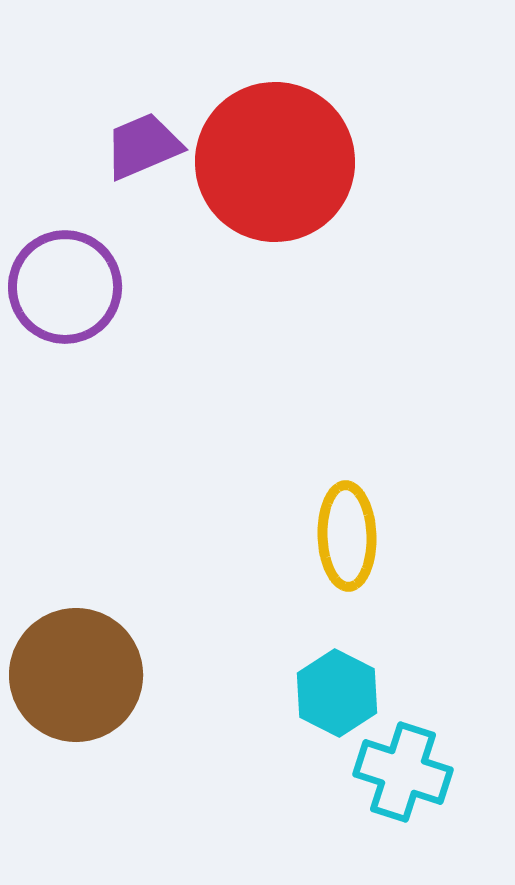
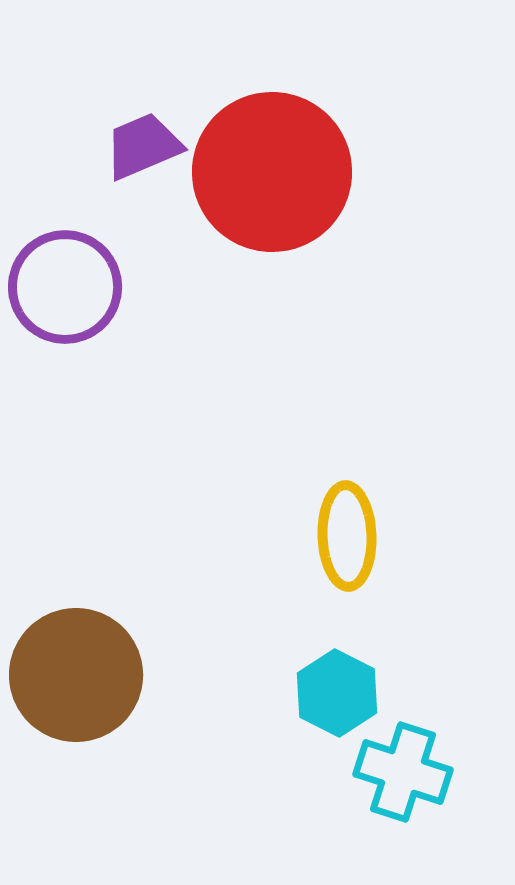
red circle: moved 3 px left, 10 px down
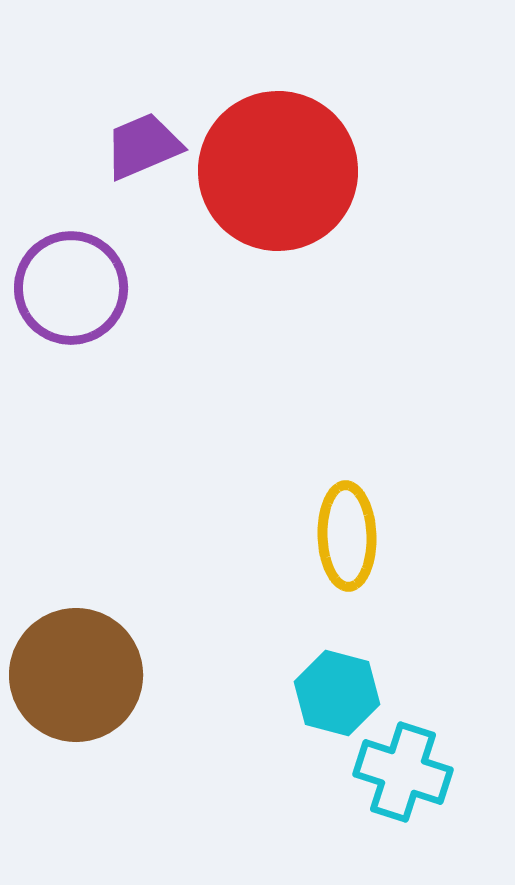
red circle: moved 6 px right, 1 px up
purple circle: moved 6 px right, 1 px down
cyan hexagon: rotated 12 degrees counterclockwise
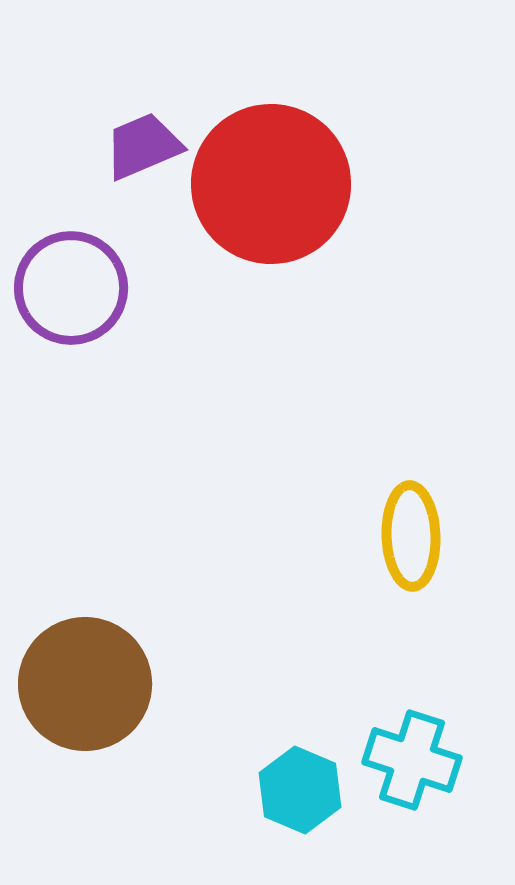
red circle: moved 7 px left, 13 px down
yellow ellipse: moved 64 px right
brown circle: moved 9 px right, 9 px down
cyan hexagon: moved 37 px left, 97 px down; rotated 8 degrees clockwise
cyan cross: moved 9 px right, 12 px up
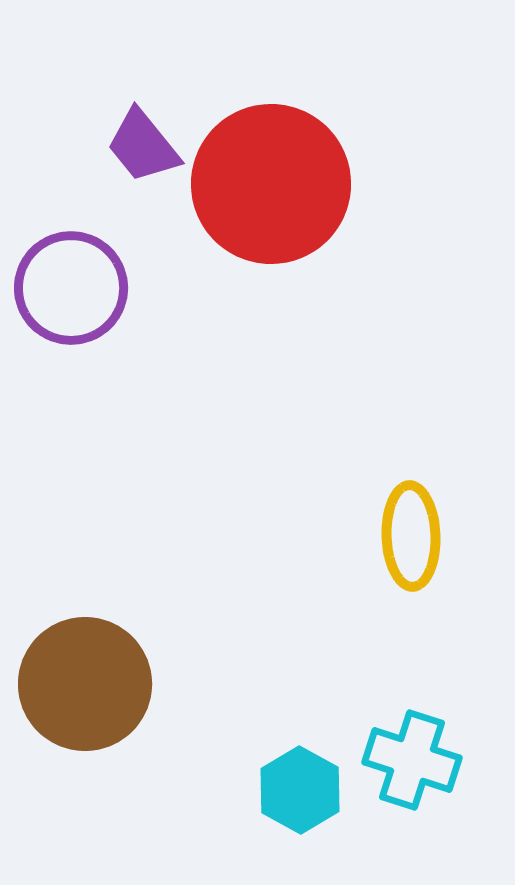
purple trapezoid: rotated 106 degrees counterclockwise
cyan hexagon: rotated 6 degrees clockwise
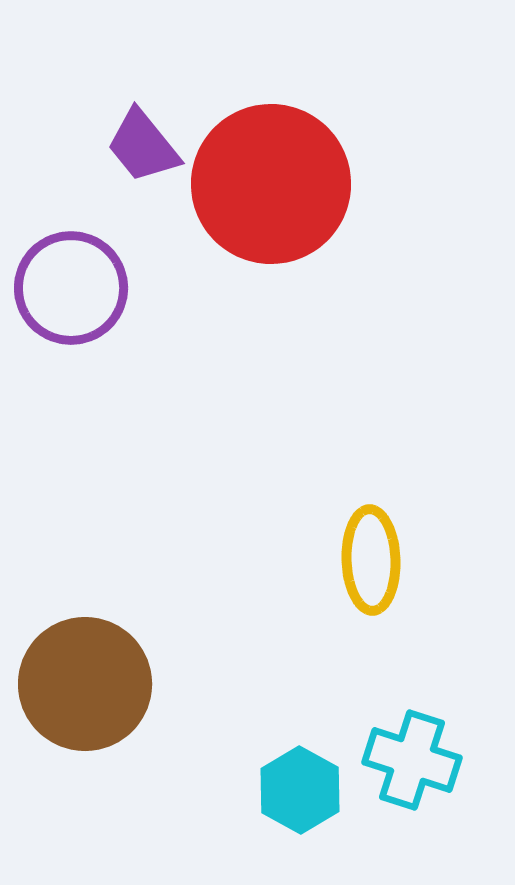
yellow ellipse: moved 40 px left, 24 px down
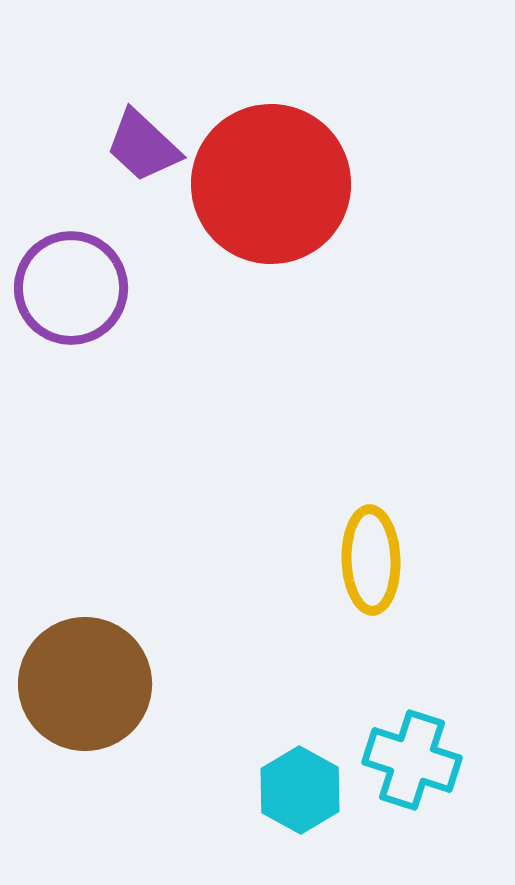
purple trapezoid: rotated 8 degrees counterclockwise
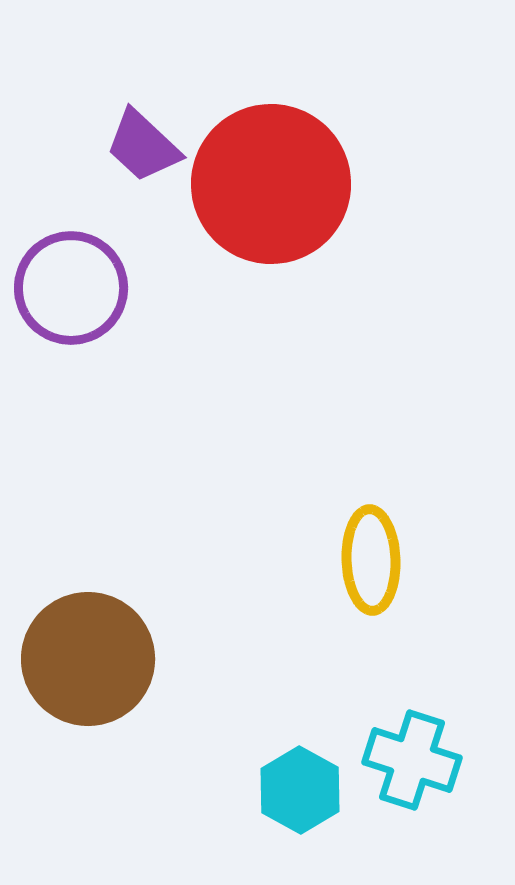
brown circle: moved 3 px right, 25 px up
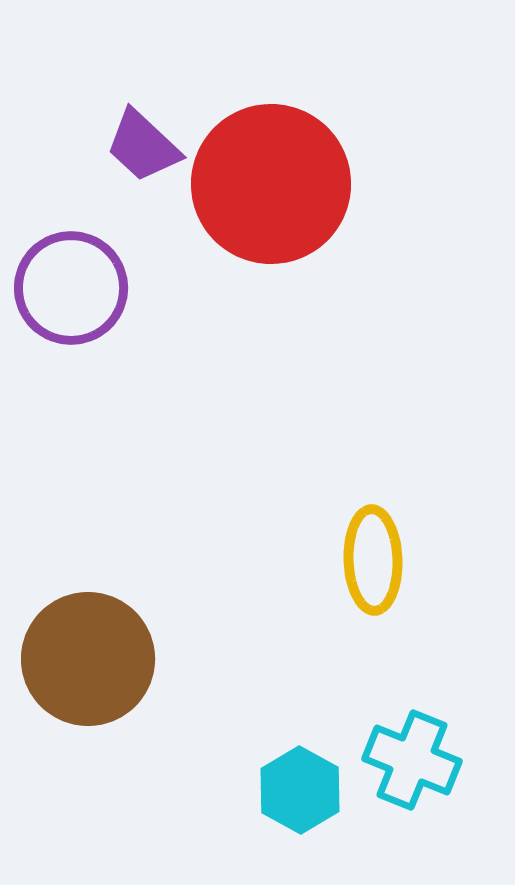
yellow ellipse: moved 2 px right
cyan cross: rotated 4 degrees clockwise
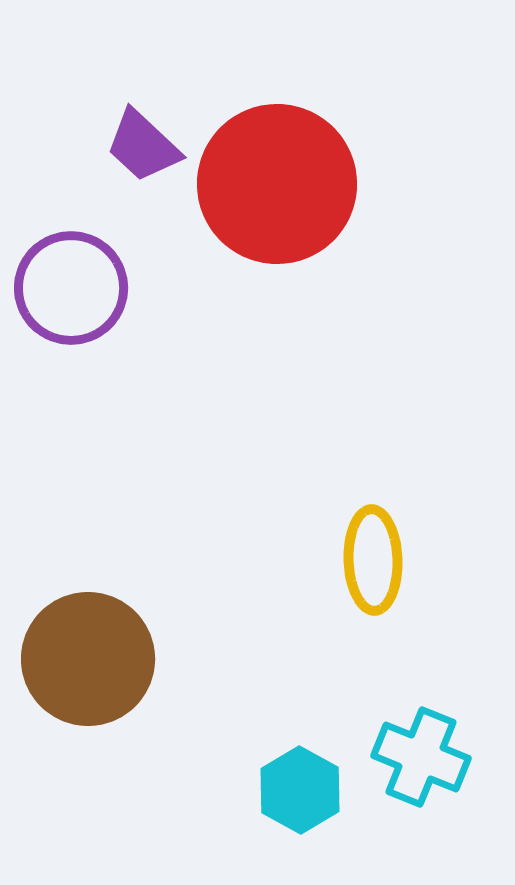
red circle: moved 6 px right
cyan cross: moved 9 px right, 3 px up
